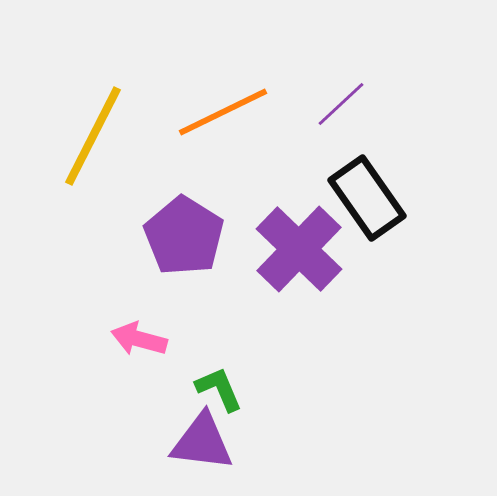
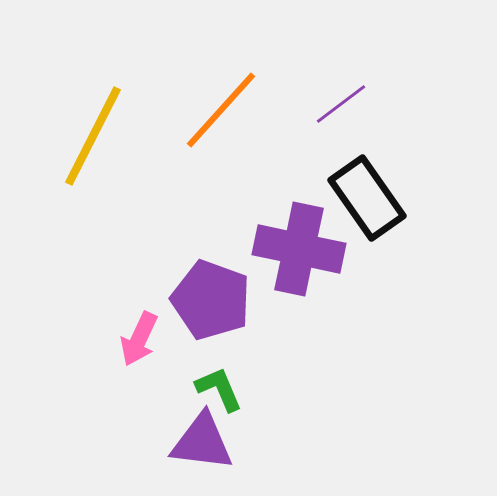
purple line: rotated 6 degrees clockwise
orange line: moved 2 px left, 2 px up; rotated 22 degrees counterclockwise
purple pentagon: moved 27 px right, 64 px down; rotated 12 degrees counterclockwise
purple cross: rotated 32 degrees counterclockwise
pink arrow: rotated 80 degrees counterclockwise
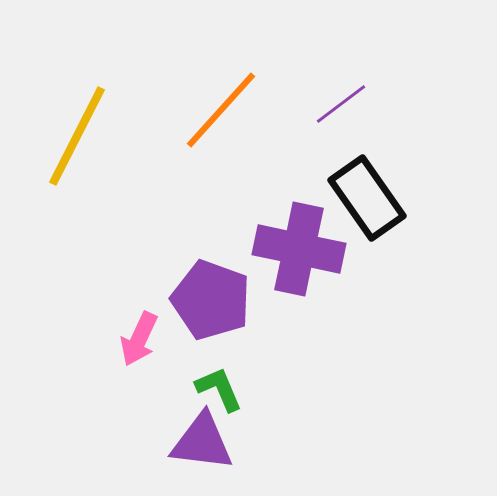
yellow line: moved 16 px left
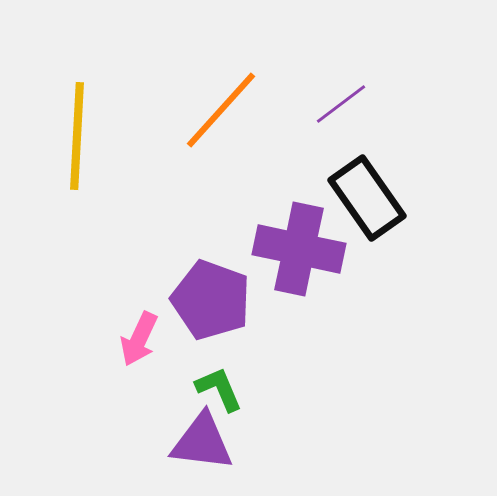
yellow line: rotated 24 degrees counterclockwise
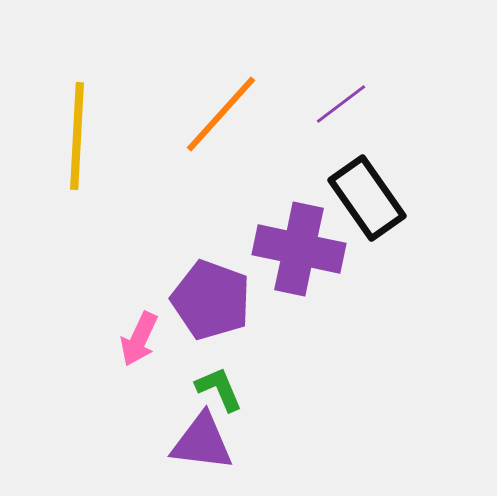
orange line: moved 4 px down
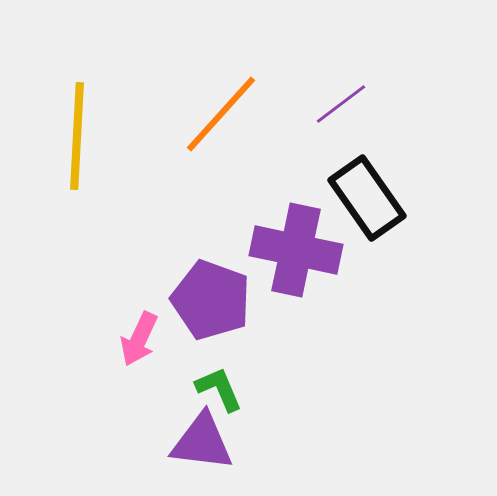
purple cross: moved 3 px left, 1 px down
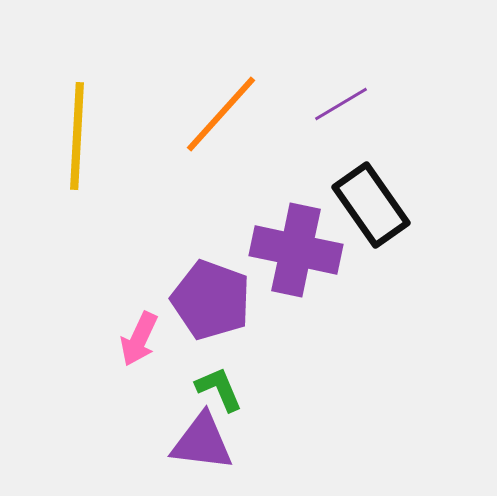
purple line: rotated 6 degrees clockwise
black rectangle: moved 4 px right, 7 px down
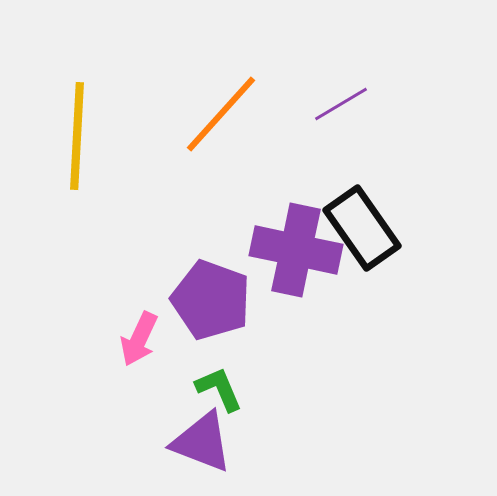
black rectangle: moved 9 px left, 23 px down
purple triangle: rotated 14 degrees clockwise
